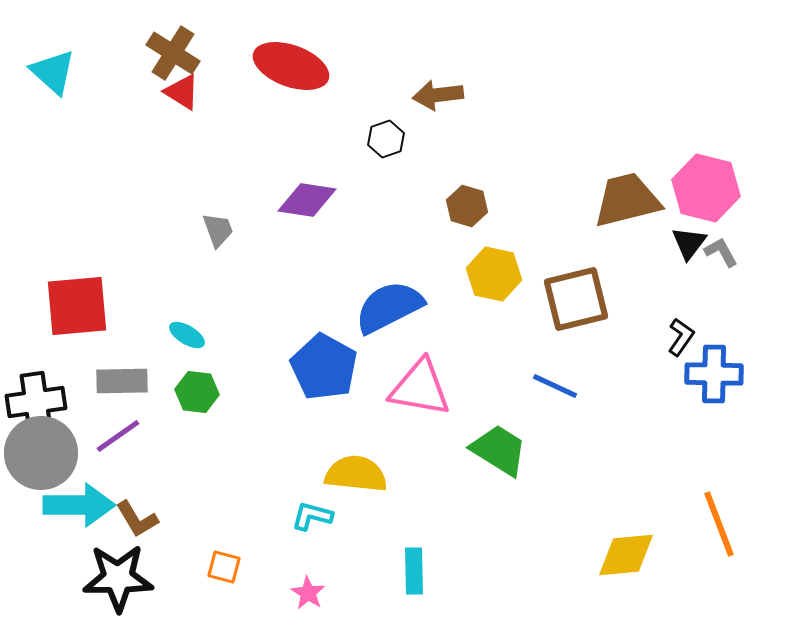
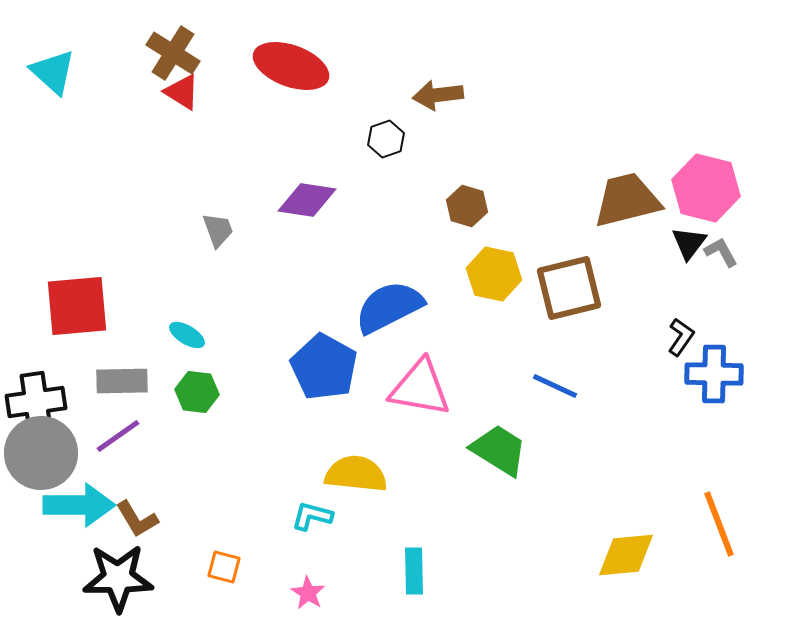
brown square: moved 7 px left, 11 px up
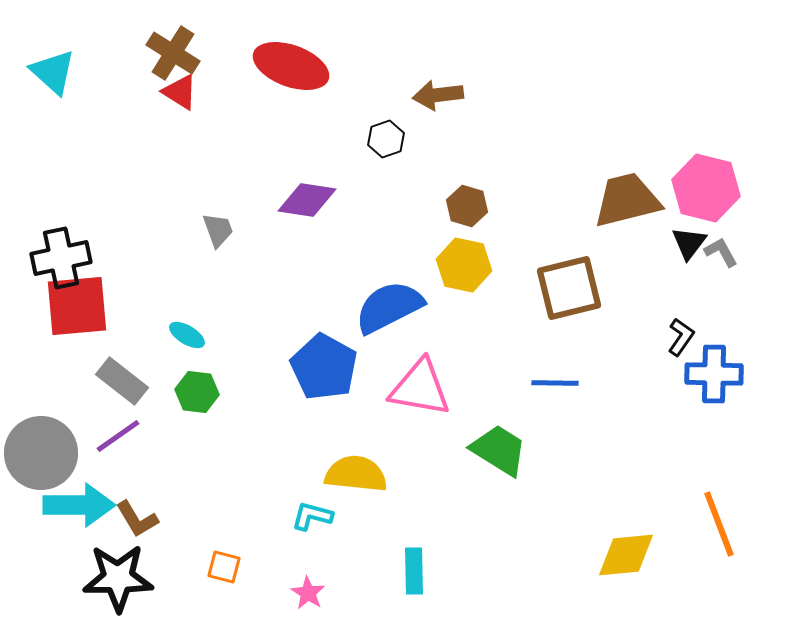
red triangle: moved 2 px left
yellow hexagon: moved 30 px left, 9 px up
gray rectangle: rotated 39 degrees clockwise
blue line: moved 3 px up; rotated 24 degrees counterclockwise
black cross: moved 25 px right, 144 px up; rotated 4 degrees counterclockwise
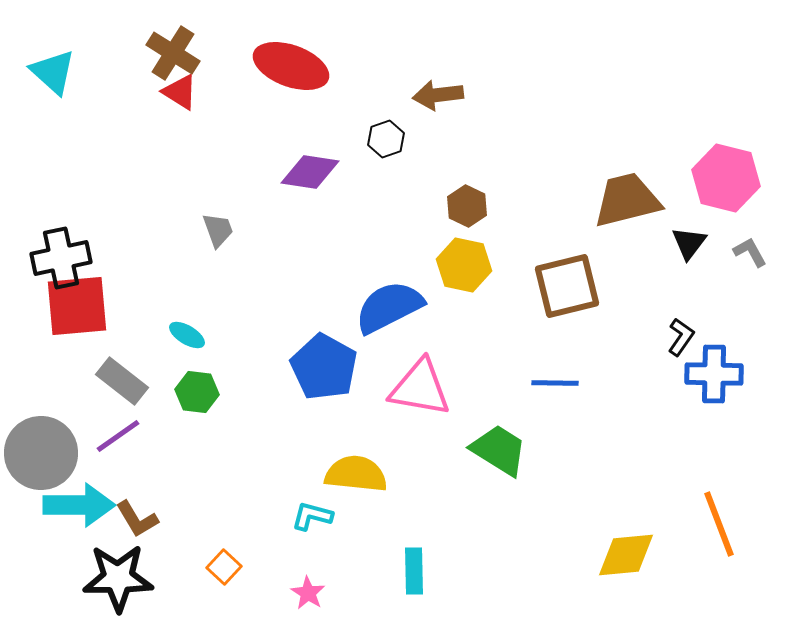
pink hexagon: moved 20 px right, 10 px up
purple diamond: moved 3 px right, 28 px up
brown hexagon: rotated 9 degrees clockwise
gray L-shape: moved 29 px right
brown square: moved 2 px left, 2 px up
orange square: rotated 28 degrees clockwise
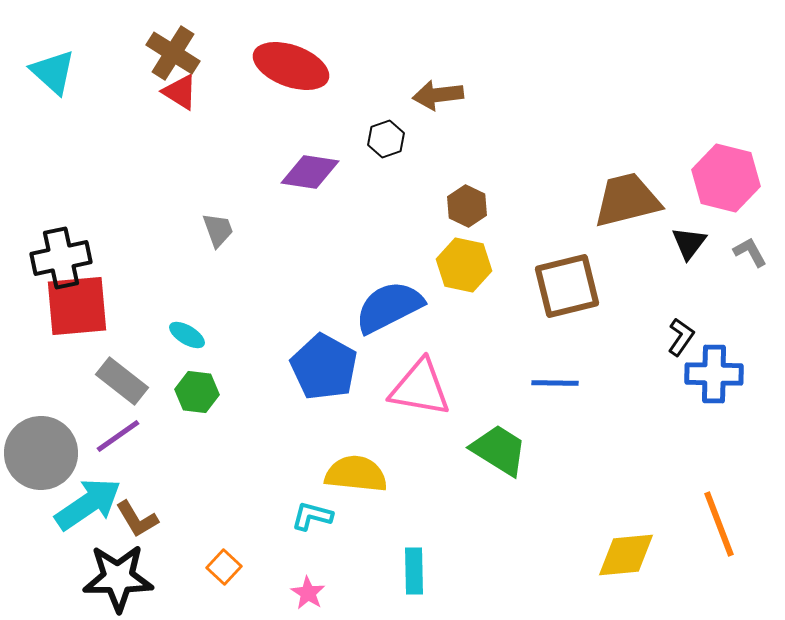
cyan arrow: moved 9 px right, 1 px up; rotated 34 degrees counterclockwise
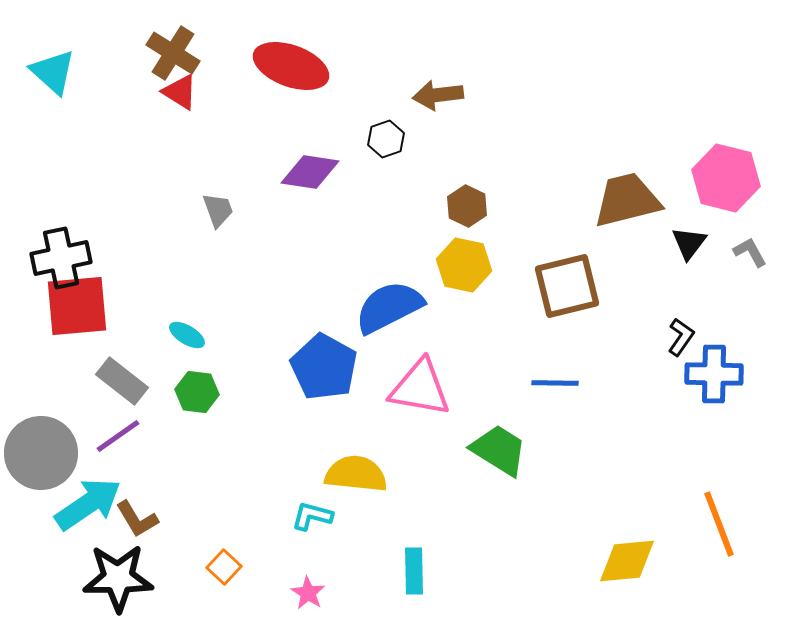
gray trapezoid: moved 20 px up
yellow diamond: moved 1 px right, 6 px down
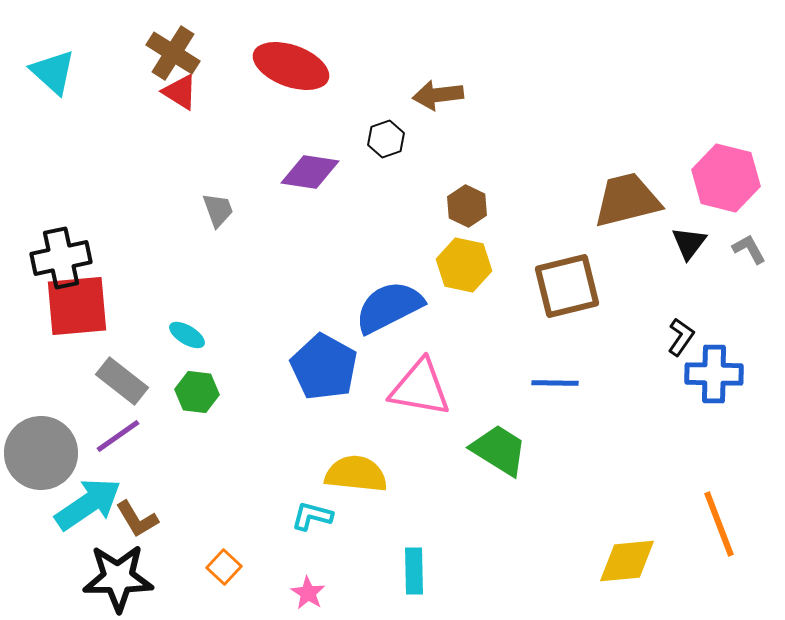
gray L-shape: moved 1 px left, 3 px up
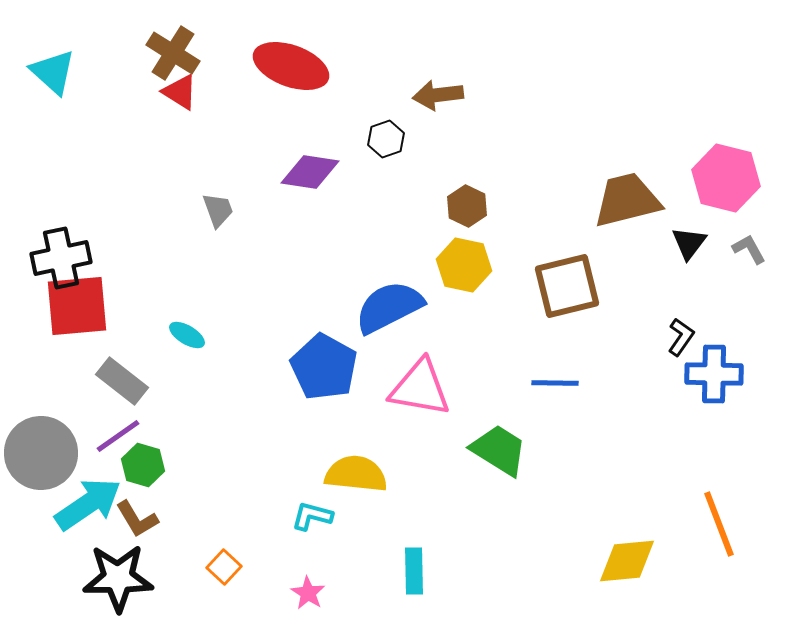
green hexagon: moved 54 px left, 73 px down; rotated 9 degrees clockwise
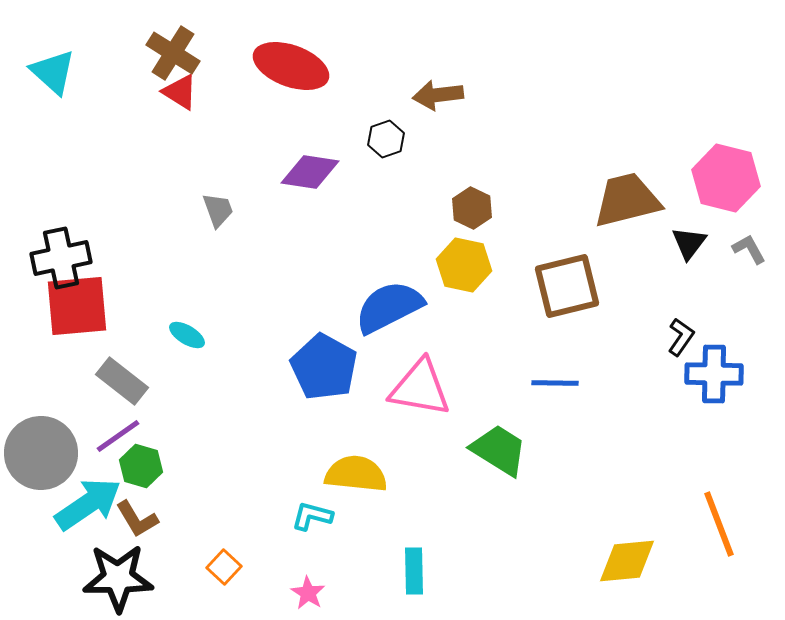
brown hexagon: moved 5 px right, 2 px down
green hexagon: moved 2 px left, 1 px down
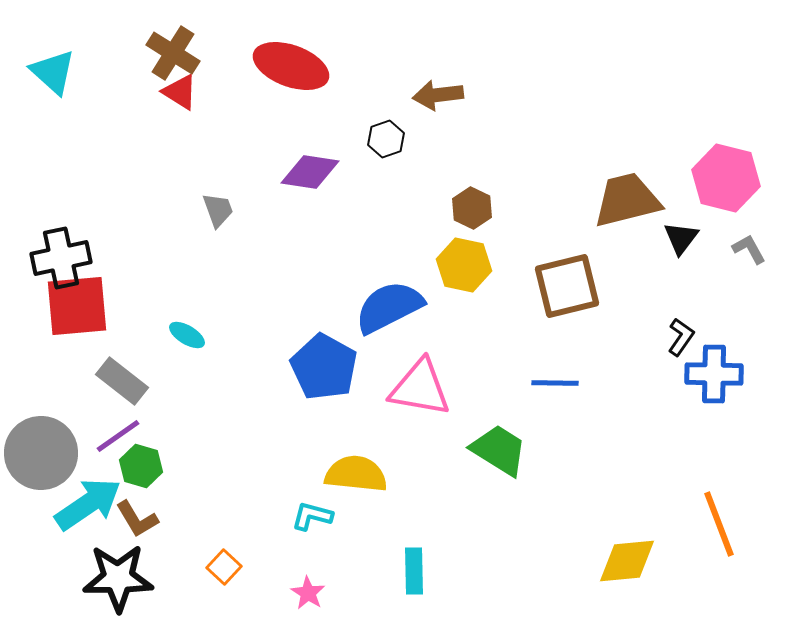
black triangle: moved 8 px left, 5 px up
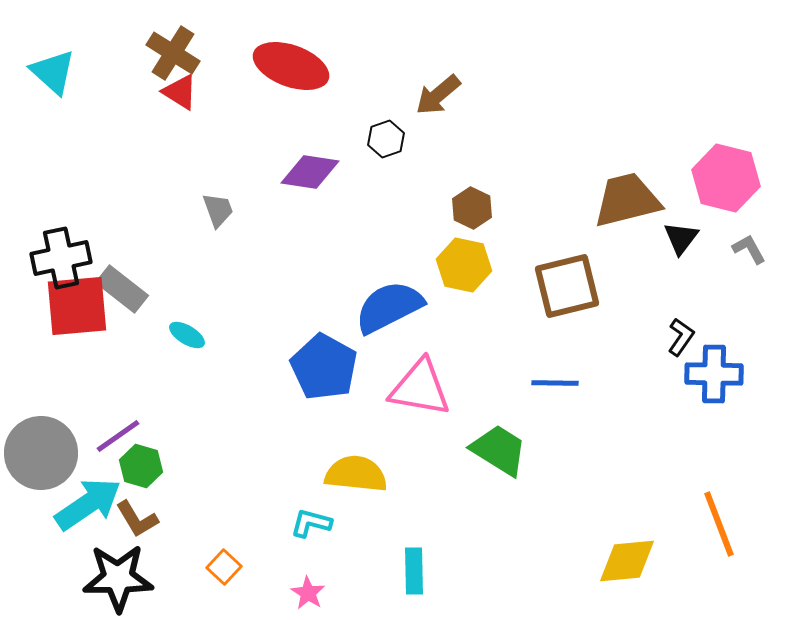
brown arrow: rotated 33 degrees counterclockwise
gray rectangle: moved 92 px up
cyan L-shape: moved 1 px left, 7 px down
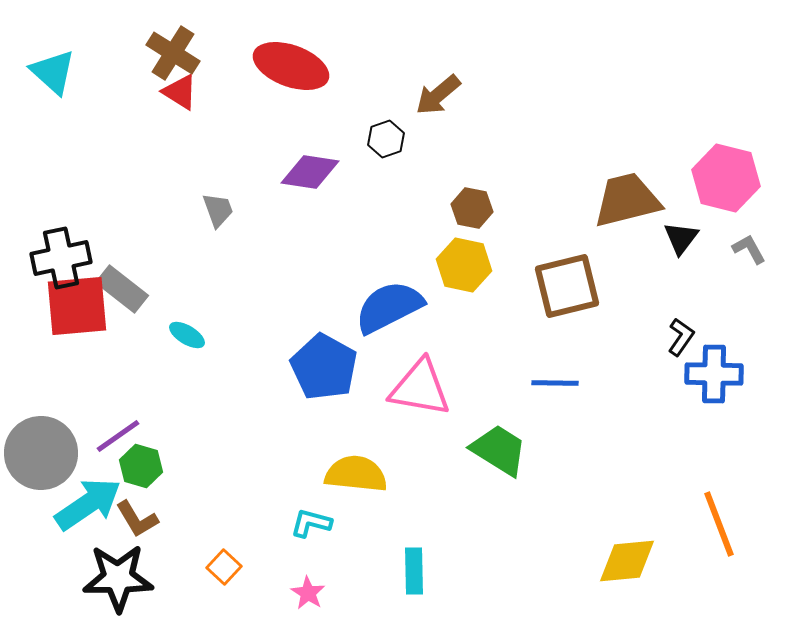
brown hexagon: rotated 15 degrees counterclockwise
